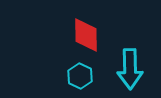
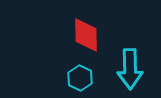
cyan hexagon: moved 2 px down
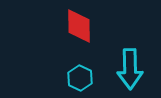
red diamond: moved 7 px left, 9 px up
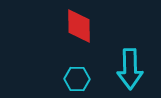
cyan hexagon: moved 3 px left, 1 px down; rotated 25 degrees counterclockwise
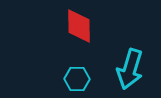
cyan arrow: rotated 18 degrees clockwise
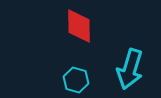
cyan hexagon: moved 1 px left, 1 px down; rotated 15 degrees clockwise
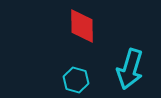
red diamond: moved 3 px right
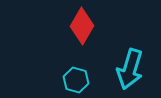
red diamond: rotated 30 degrees clockwise
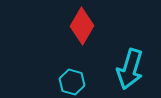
cyan hexagon: moved 4 px left, 2 px down
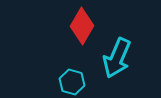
cyan arrow: moved 13 px left, 11 px up; rotated 6 degrees clockwise
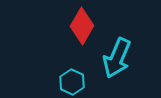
cyan hexagon: rotated 10 degrees clockwise
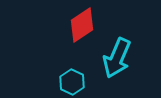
red diamond: moved 1 px up; rotated 27 degrees clockwise
